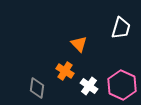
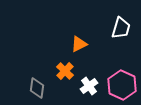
orange triangle: rotated 48 degrees clockwise
orange cross: rotated 12 degrees clockwise
white cross: rotated 18 degrees clockwise
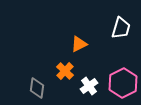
pink hexagon: moved 1 px right, 2 px up; rotated 8 degrees clockwise
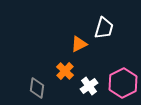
white trapezoid: moved 17 px left
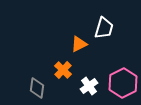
orange cross: moved 2 px left, 1 px up
